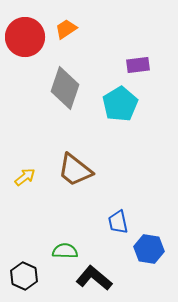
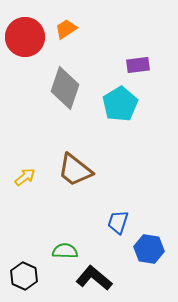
blue trapezoid: rotated 30 degrees clockwise
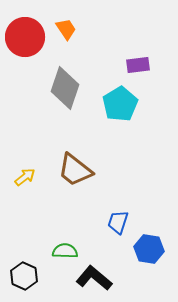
orange trapezoid: rotated 90 degrees clockwise
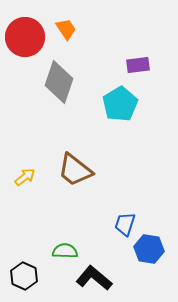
gray diamond: moved 6 px left, 6 px up
blue trapezoid: moved 7 px right, 2 px down
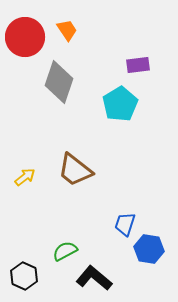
orange trapezoid: moved 1 px right, 1 px down
green semicircle: rotated 30 degrees counterclockwise
